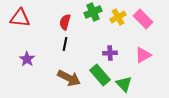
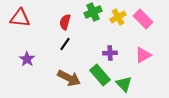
black line: rotated 24 degrees clockwise
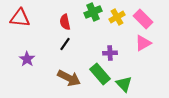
yellow cross: moved 1 px left
red semicircle: rotated 28 degrees counterclockwise
pink triangle: moved 12 px up
green rectangle: moved 1 px up
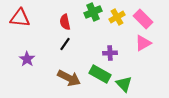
green rectangle: rotated 20 degrees counterclockwise
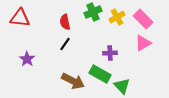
brown arrow: moved 4 px right, 3 px down
green triangle: moved 2 px left, 2 px down
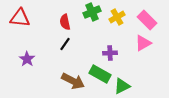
green cross: moved 1 px left
pink rectangle: moved 4 px right, 1 px down
green triangle: rotated 48 degrees clockwise
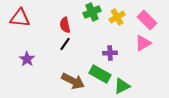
red semicircle: moved 3 px down
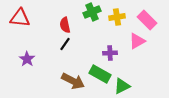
yellow cross: rotated 21 degrees clockwise
pink triangle: moved 6 px left, 2 px up
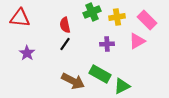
purple cross: moved 3 px left, 9 px up
purple star: moved 6 px up
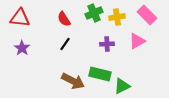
green cross: moved 2 px right, 1 px down
pink rectangle: moved 5 px up
red semicircle: moved 1 px left, 6 px up; rotated 21 degrees counterclockwise
purple star: moved 5 px left, 5 px up
green rectangle: rotated 15 degrees counterclockwise
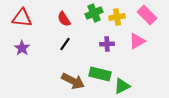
red triangle: moved 2 px right
